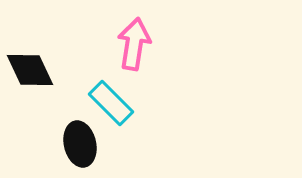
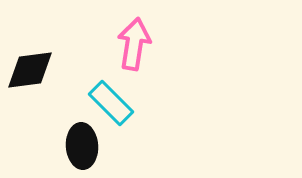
black diamond: rotated 72 degrees counterclockwise
black ellipse: moved 2 px right, 2 px down; rotated 9 degrees clockwise
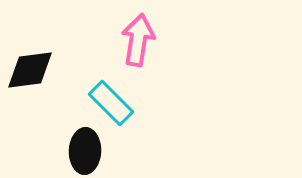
pink arrow: moved 4 px right, 4 px up
black ellipse: moved 3 px right, 5 px down; rotated 6 degrees clockwise
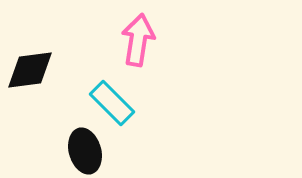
cyan rectangle: moved 1 px right
black ellipse: rotated 18 degrees counterclockwise
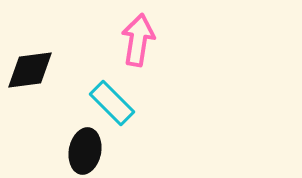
black ellipse: rotated 27 degrees clockwise
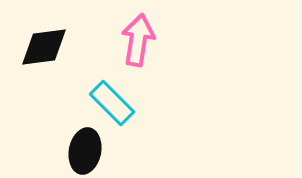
black diamond: moved 14 px right, 23 px up
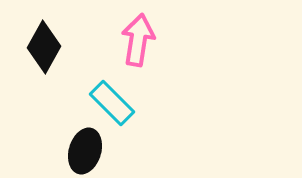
black diamond: rotated 54 degrees counterclockwise
black ellipse: rotated 6 degrees clockwise
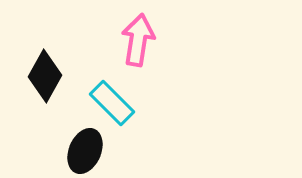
black diamond: moved 1 px right, 29 px down
black ellipse: rotated 6 degrees clockwise
